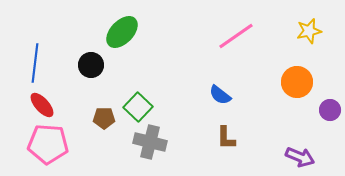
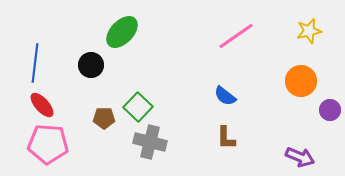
orange circle: moved 4 px right, 1 px up
blue semicircle: moved 5 px right, 1 px down
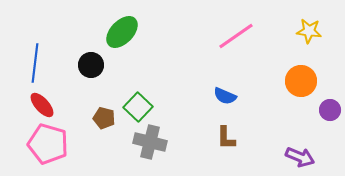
yellow star: rotated 20 degrees clockwise
blue semicircle: rotated 15 degrees counterclockwise
brown pentagon: rotated 15 degrees clockwise
pink pentagon: rotated 12 degrees clockwise
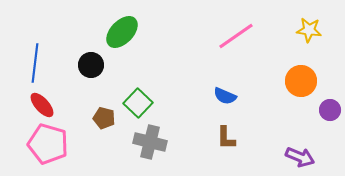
yellow star: moved 1 px up
green square: moved 4 px up
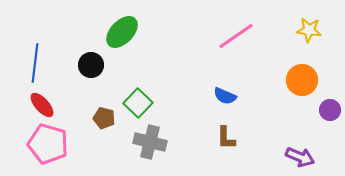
orange circle: moved 1 px right, 1 px up
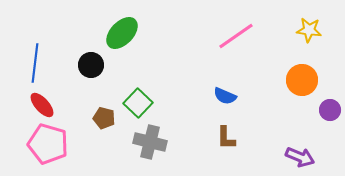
green ellipse: moved 1 px down
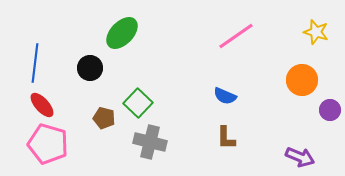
yellow star: moved 7 px right, 2 px down; rotated 10 degrees clockwise
black circle: moved 1 px left, 3 px down
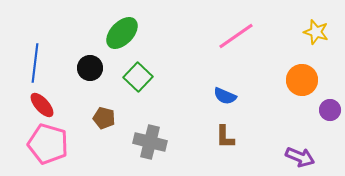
green square: moved 26 px up
brown L-shape: moved 1 px left, 1 px up
